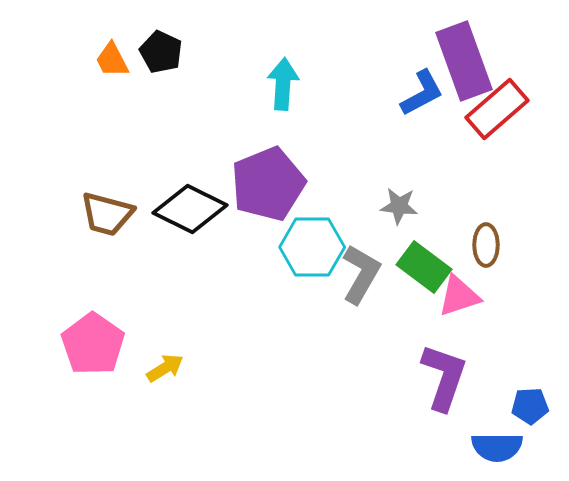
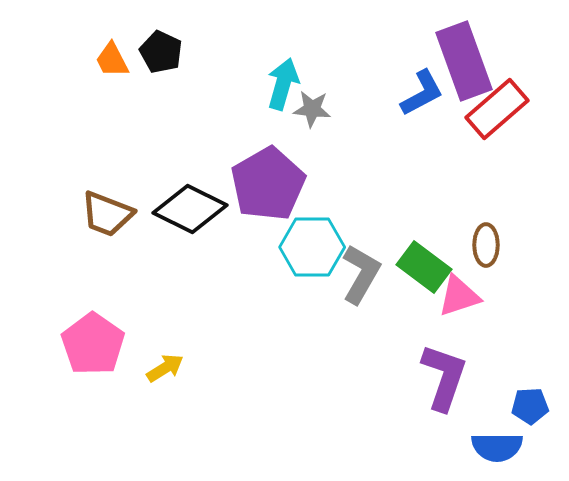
cyan arrow: rotated 12 degrees clockwise
purple pentagon: rotated 8 degrees counterclockwise
gray star: moved 87 px left, 97 px up
brown trapezoid: rotated 6 degrees clockwise
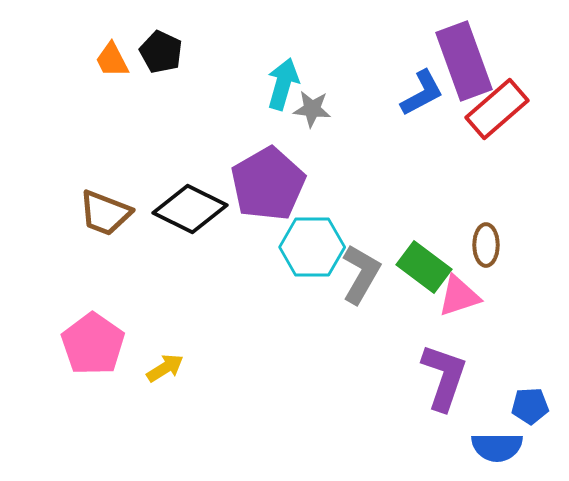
brown trapezoid: moved 2 px left, 1 px up
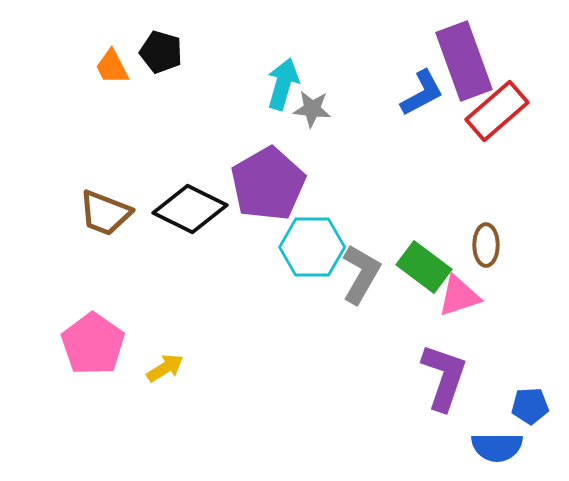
black pentagon: rotated 9 degrees counterclockwise
orange trapezoid: moved 7 px down
red rectangle: moved 2 px down
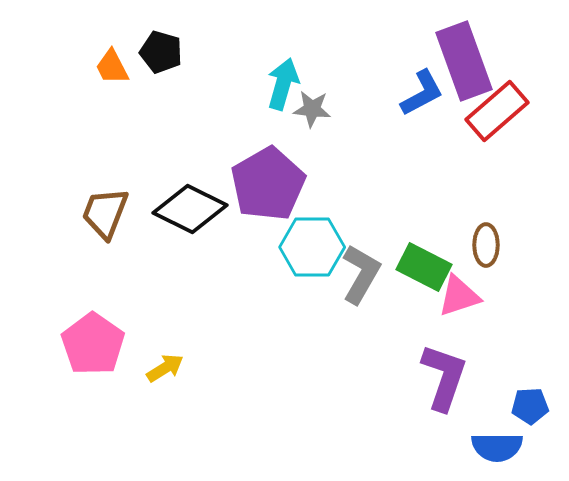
brown trapezoid: rotated 90 degrees clockwise
green rectangle: rotated 10 degrees counterclockwise
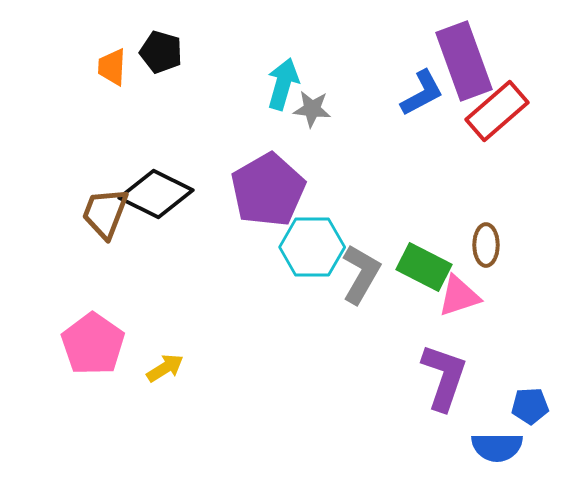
orange trapezoid: rotated 30 degrees clockwise
purple pentagon: moved 6 px down
black diamond: moved 34 px left, 15 px up
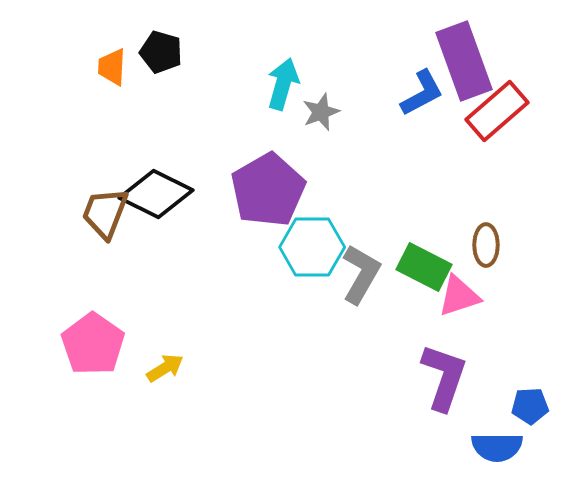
gray star: moved 9 px right, 3 px down; rotated 27 degrees counterclockwise
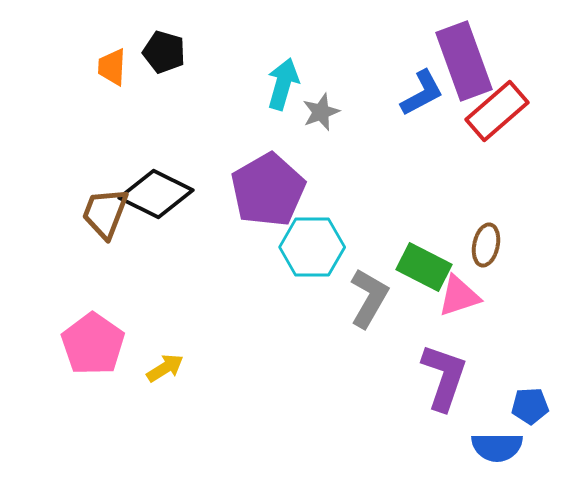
black pentagon: moved 3 px right
brown ellipse: rotated 12 degrees clockwise
gray L-shape: moved 8 px right, 24 px down
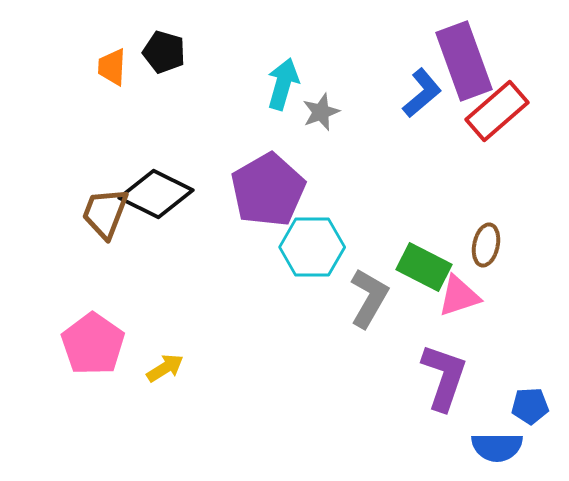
blue L-shape: rotated 12 degrees counterclockwise
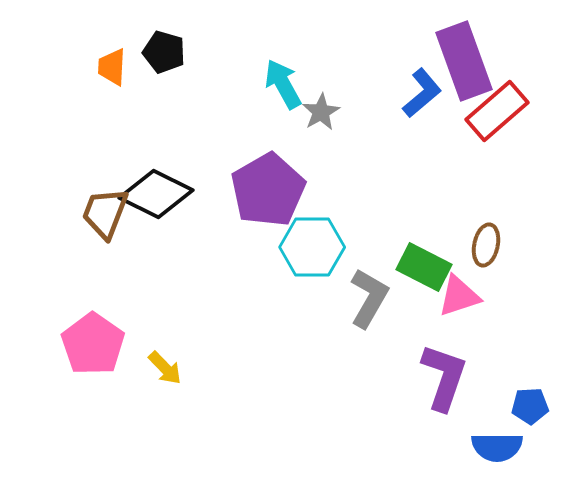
cyan arrow: rotated 45 degrees counterclockwise
gray star: rotated 9 degrees counterclockwise
yellow arrow: rotated 78 degrees clockwise
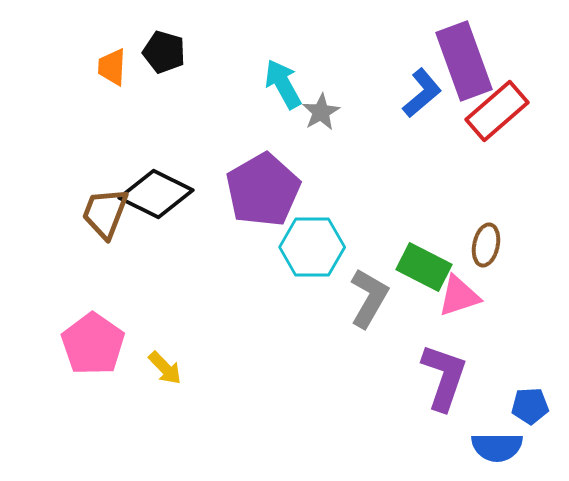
purple pentagon: moved 5 px left
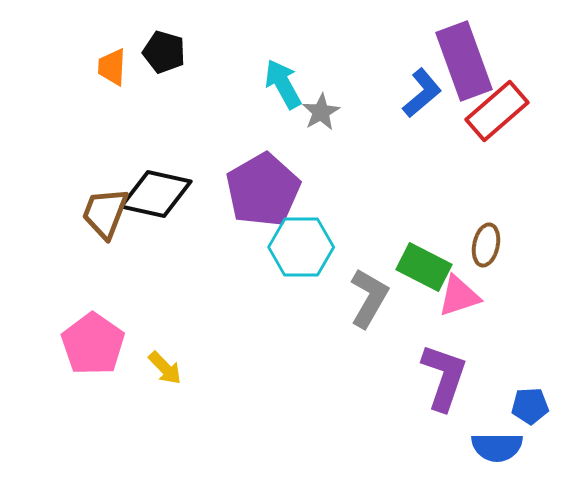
black diamond: rotated 14 degrees counterclockwise
cyan hexagon: moved 11 px left
